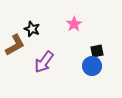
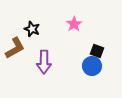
brown L-shape: moved 3 px down
black square: rotated 32 degrees clockwise
purple arrow: rotated 35 degrees counterclockwise
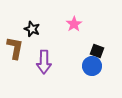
brown L-shape: rotated 50 degrees counterclockwise
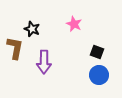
pink star: rotated 14 degrees counterclockwise
black square: moved 1 px down
blue circle: moved 7 px right, 9 px down
